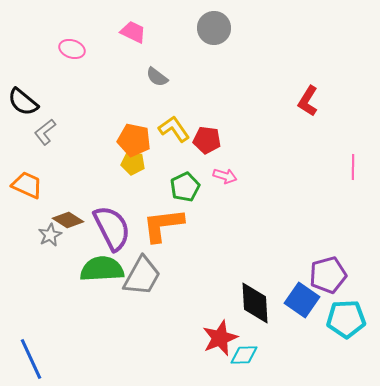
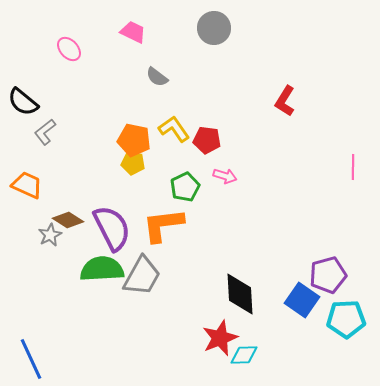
pink ellipse: moved 3 px left; rotated 30 degrees clockwise
red L-shape: moved 23 px left
black diamond: moved 15 px left, 9 px up
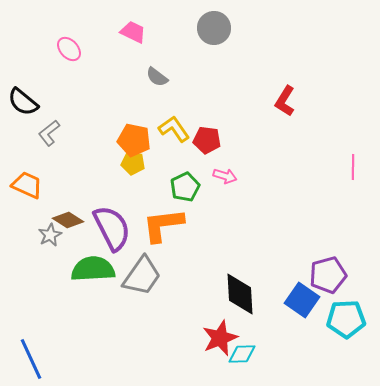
gray L-shape: moved 4 px right, 1 px down
green semicircle: moved 9 px left
gray trapezoid: rotated 6 degrees clockwise
cyan diamond: moved 2 px left, 1 px up
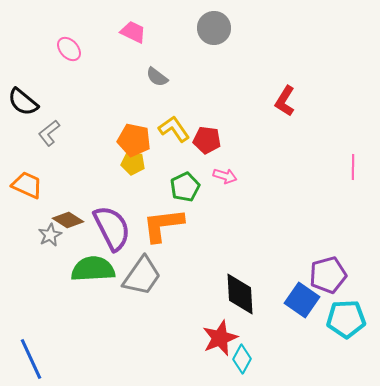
cyan diamond: moved 5 px down; rotated 60 degrees counterclockwise
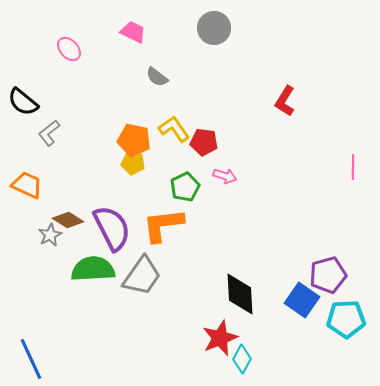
red pentagon: moved 3 px left, 2 px down
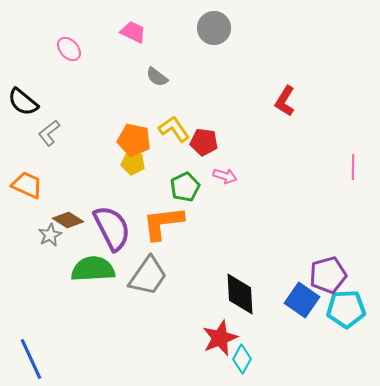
orange L-shape: moved 2 px up
gray trapezoid: moved 6 px right
cyan pentagon: moved 10 px up
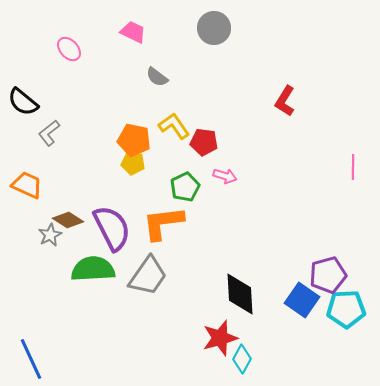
yellow L-shape: moved 3 px up
red star: rotated 6 degrees clockwise
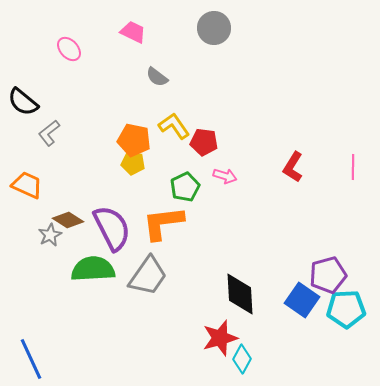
red L-shape: moved 8 px right, 66 px down
